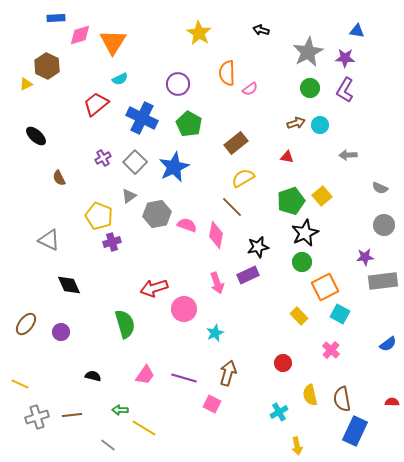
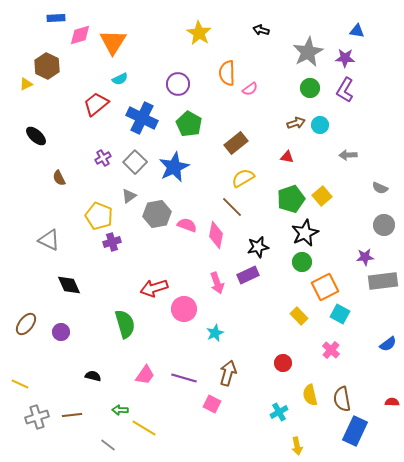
green pentagon at (291, 201): moved 2 px up
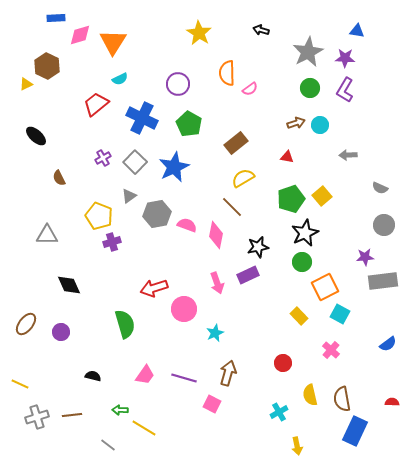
gray triangle at (49, 240): moved 2 px left, 5 px up; rotated 25 degrees counterclockwise
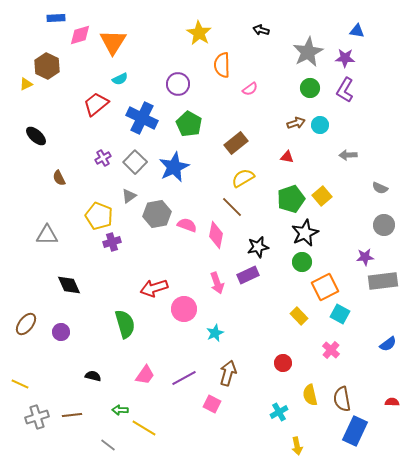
orange semicircle at (227, 73): moved 5 px left, 8 px up
purple line at (184, 378): rotated 45 degrees counterclockwise
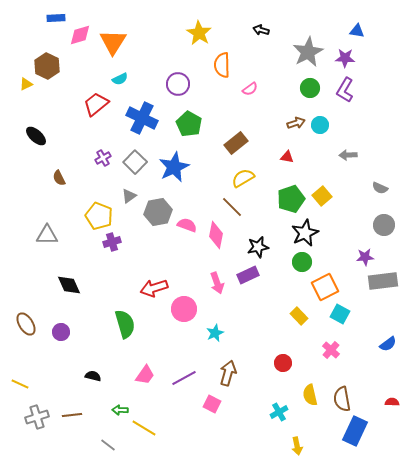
gray hexagon at (157, 214): moved 1 px right, 2 px up
brown ellipse at (26, 324): rotated 70 degrees counterclockwise
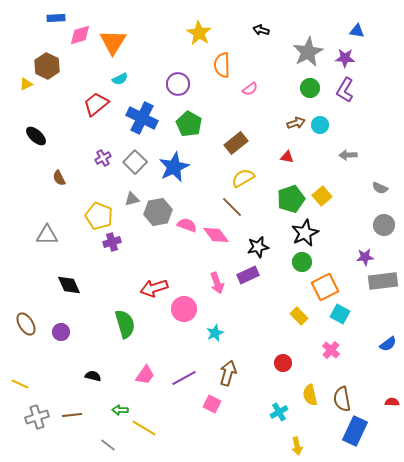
gray triangle at (129, 196): moved 3 px right, 3 px down; rotated 21 degrees clockwise
pink diamond at (216, 235): rotated 48 degrees counterclockwise
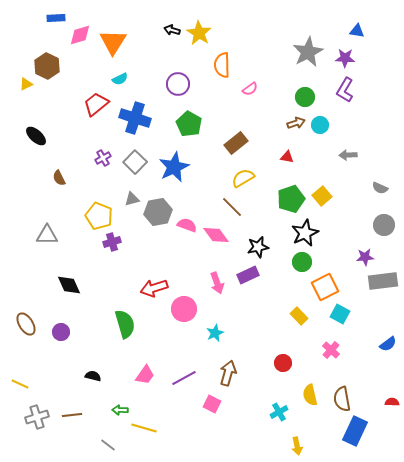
black arrow at (261, 30): moved 89 px left
green circle at (310, 88): moved 5 px left, 9 px down
blue cross at (142, 118): moved 7 px left; rotated 8 degrees counterclockwise
yellow line at (144, 428): rotated 15 degrees counterclockwise
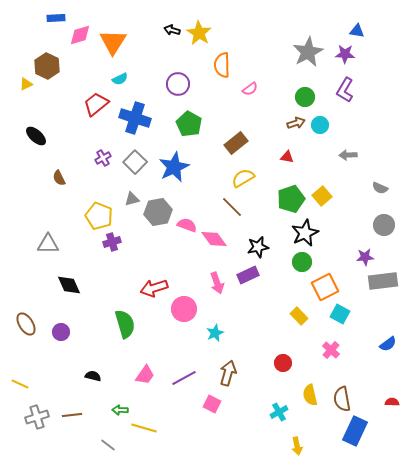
purple star at (345, 58): moved 4 px up
gray triangle at (47, 235): moved 1 px right, 9 px down
pink diamond at (216, 235): moved 2 px left, 4 px down
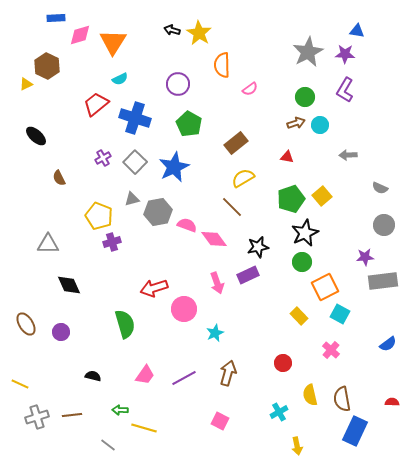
pink square at (212, 404): moved 8 px right, 17 px down
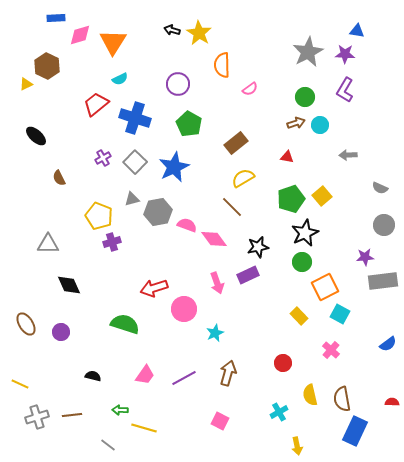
green semicircle at (125, 324): rotated 56 degrees counterclockwise
